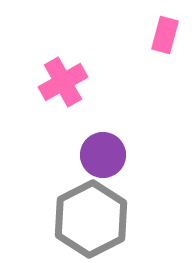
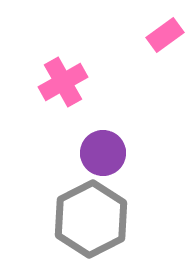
pink rectangle: rotated 39 degrees clockwise
purple circle: moved 2 px up
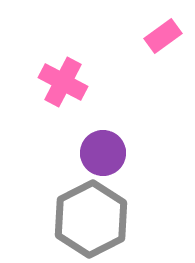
pink rectangle: moved 2 px left, 1 px down
pink cross: rotated 33 degrees counterclockwise
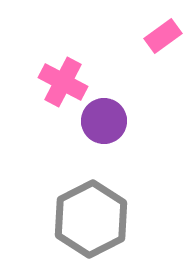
purple circle: moved 1 px right, 32 px up
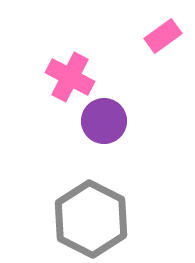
pink cross: moved 7 px right, 5 px up
gray hexagon: rotated 6 degrees counterclockwise
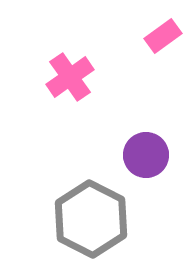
pink cross: rotated 27 degrees clockwise
purple circle: moved 42 px right, 34 px down
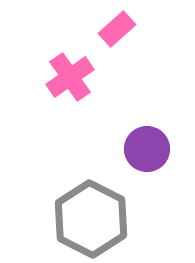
pink rectangle: moved 46 px left, 7 px up; rotated 6 degrees counterclockwise
purple circle: moved 1 px right, 6 px up
